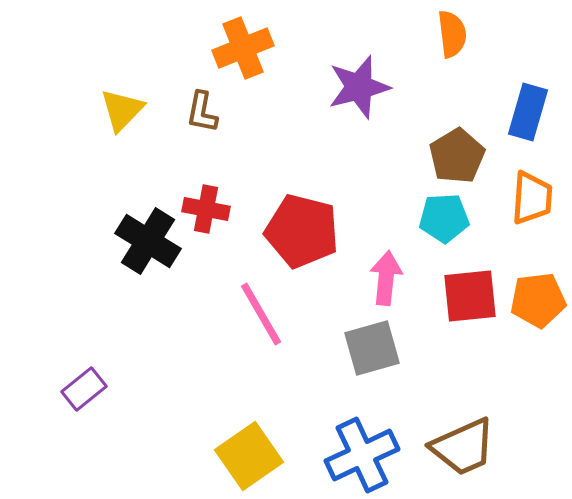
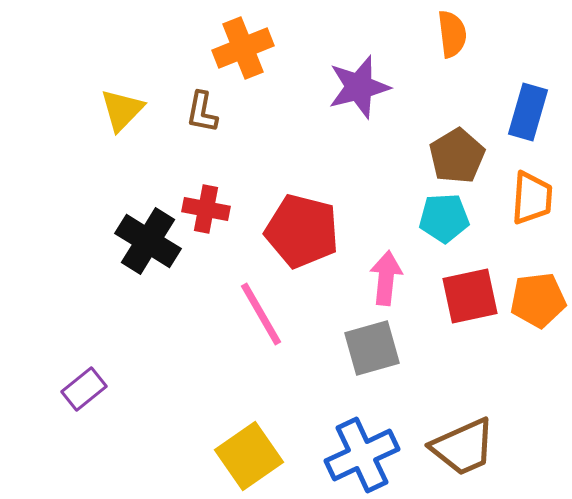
red square: rotated 6 degrees counterclockwise
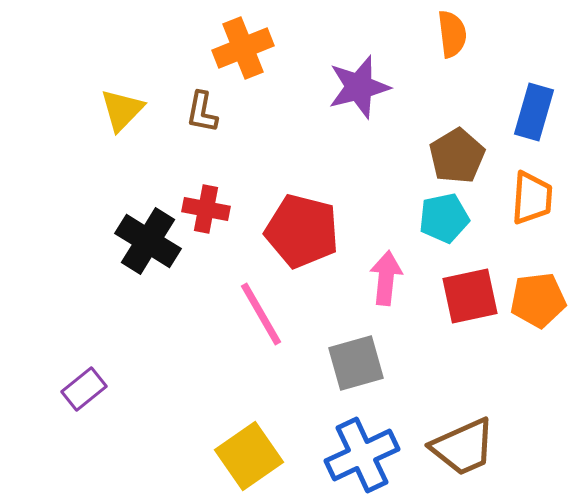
blue rectangle: moved 6 px right
cyan pentagon: rotated 9 degrees counterclockwise
gray square: moved 16 px left, 15 px down
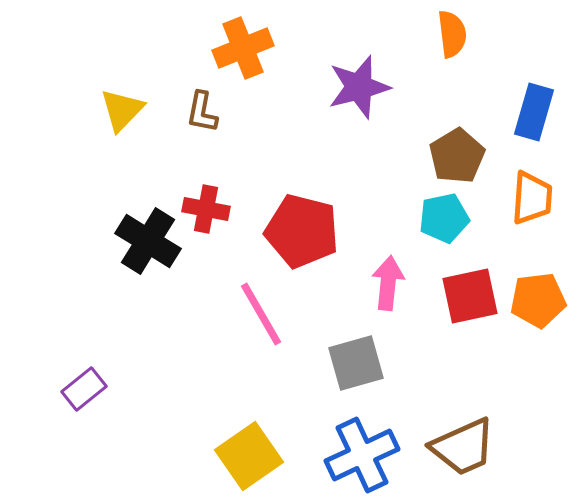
pink arrow: moved 2 px right, 5 px down
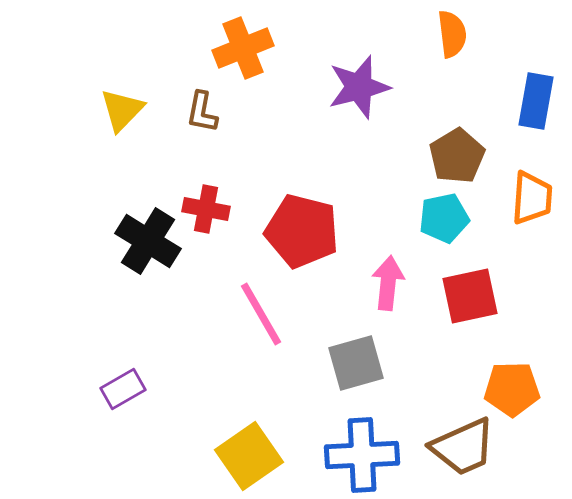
blue rectangle: moved 2 px right, 11 px up; rotated 6 degrees counterclockwise
orange pentagon: moved 26 px left, 89 px down; rotated 6 degrees clockwise
purple rectangle: moved 39 px right; rotated 9 degrees clockwise
blue cross: rotated 22 degrees clockwise
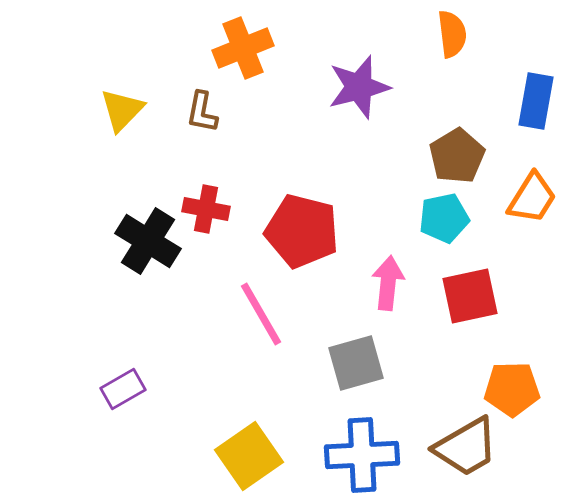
orange trapezoid: rotated 28 degrees clockwise
brown trapezoid: moved 3 px right; rotated 6 degrees counterclockwise
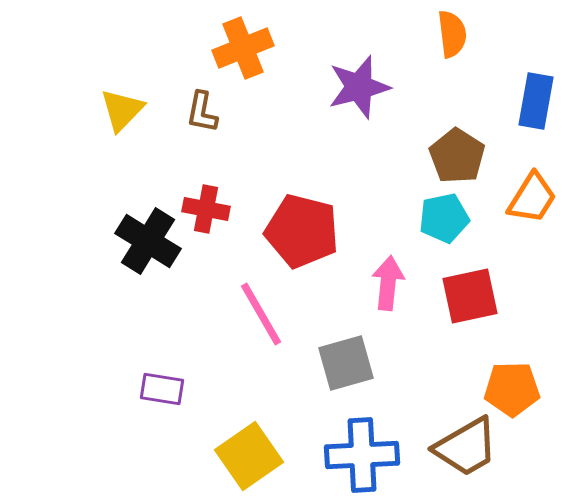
brown pentagon: rotated 8 degrees counterclockwise
gray square: moved 10 px left
purple rectangle: moved 39 px right; rotated 39 degrees clockwise
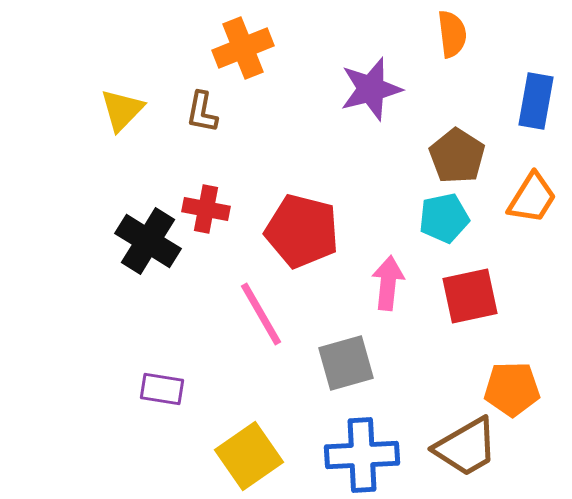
purple star: moved 12 px right, 2 px down
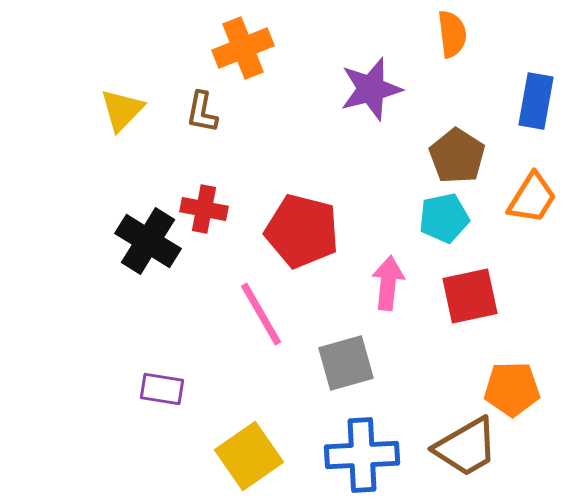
red cross: moved 2 px left
